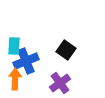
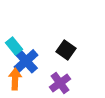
cyan rectangle: rotated 42 degrees counterclockwise
blue cross: rotated 20 degrees counterclockwise
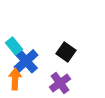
black square: moved 2 px down
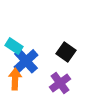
cyan rectangle: rotated 18 degrees counterclockwise
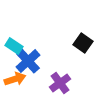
black square: moved 17 px right, 9 px up
blue cross: moved 2 px right
orange arrow: rotated 70 degrees clockwise
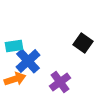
cyan rectangle: rotated 42 degrees counterclockwise
purple cross: moved 1 px up
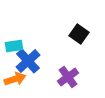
black square: moved 4 px left, 9 px up
purple cross: moved 8 px right, 5 px up
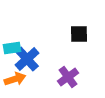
black square: rotated 36 degrees counterclockwise
cyan rectangle: moved 2 px left, 2 px down
blue cross: moved 1 px left, 2 px up
